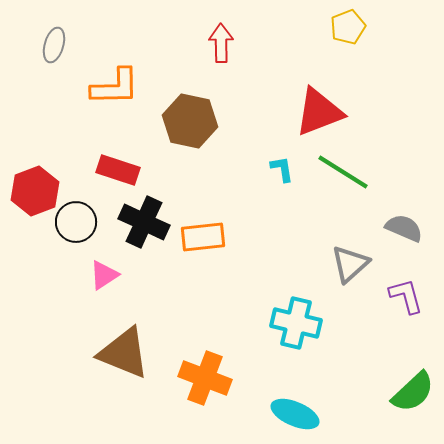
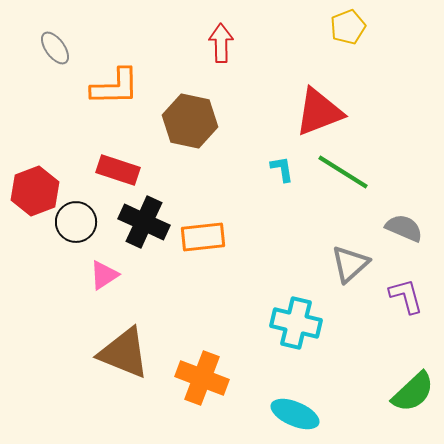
gray ellipse: moved 1 px right, 3 px down; rotated 52 degrees counterclockwise
orange cross: moved 3 px left
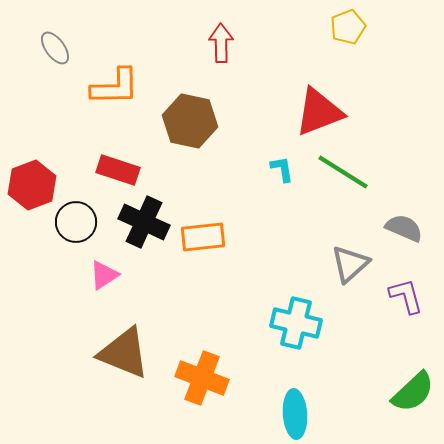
red hexagon: moved 3 px left, 6 px up
cyan ellipse: rotated 63 degrees clockwise
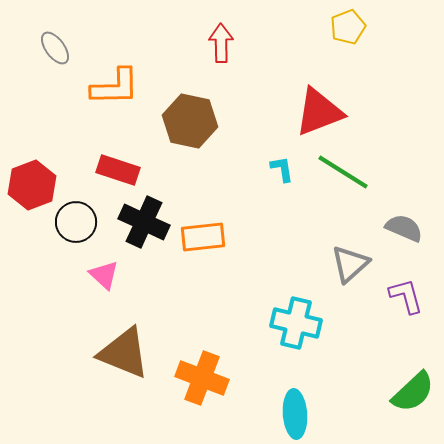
pink triangle: rotated 44 degrees counterclockwise
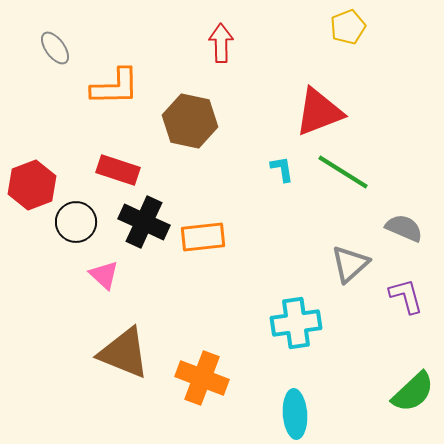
cyan cross: rotated 21 degrees counterclockwise
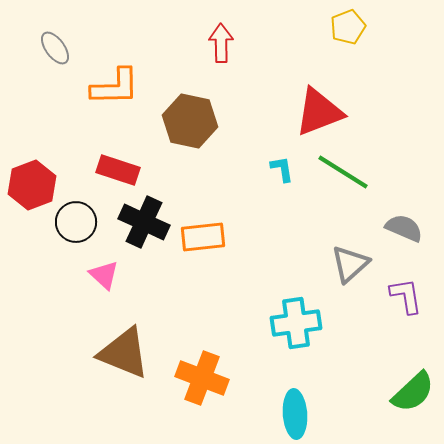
purple L-shape: rotated 6 degrees clockwise
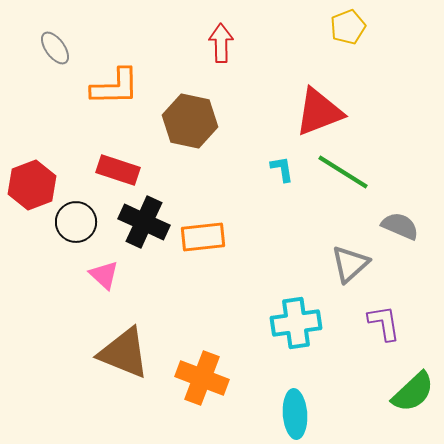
gray semicircle: moved 4 px left, 2 px up
purple L-shape: moved 22 px left, 27 px down
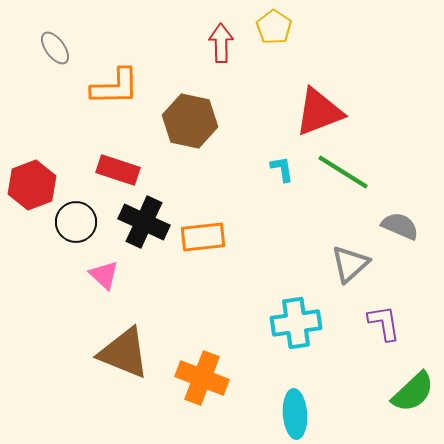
yellow pentagon: moved 74 px left; rotated 16 degrees counterclockwise
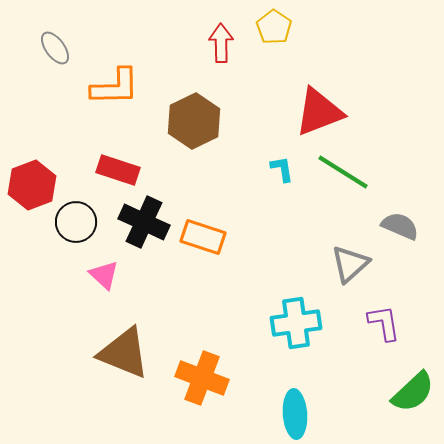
brown hexagon: moved 4 px right; rotated 22 degrees clockwise
orange rectangle: rotated 24 degrees clockwise
